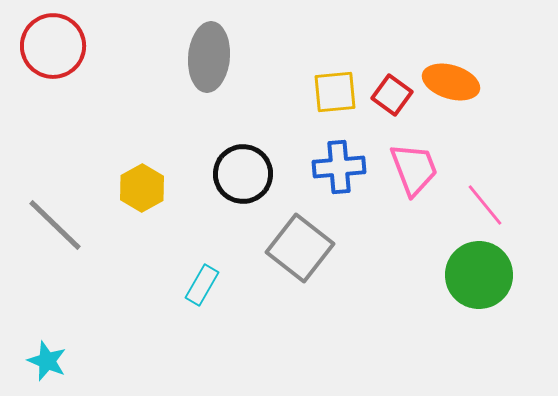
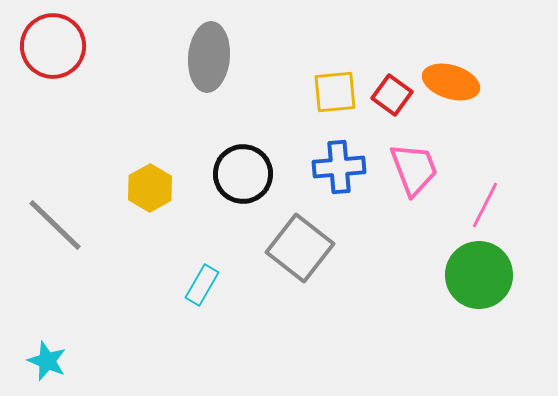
yellow hexagon: moved 8 px right
pink line: rotated 66 degrees clockwise
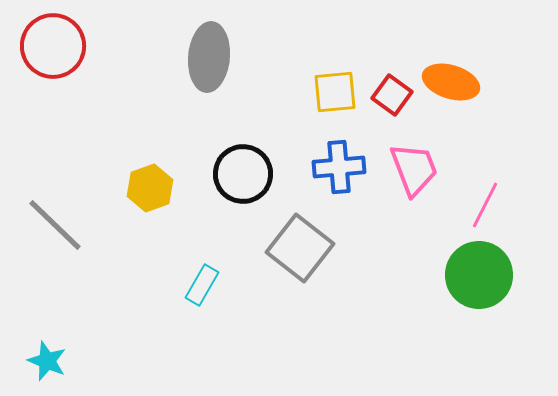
yellow hexagon: rotated 9 degrees clockwise
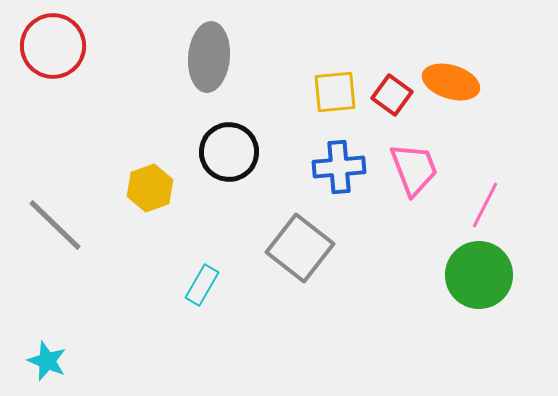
black circle: moved 14 px left, 22 px up
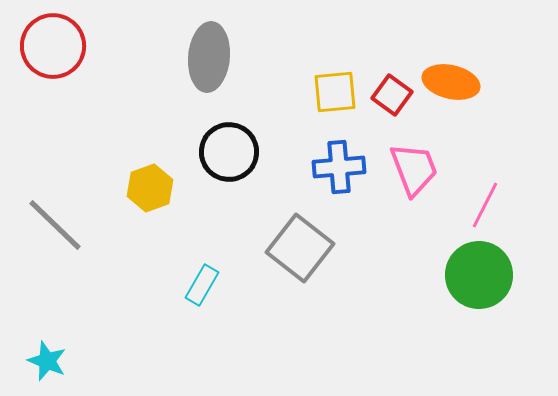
orange ellipse: rotated 4 degrees counterclockwise
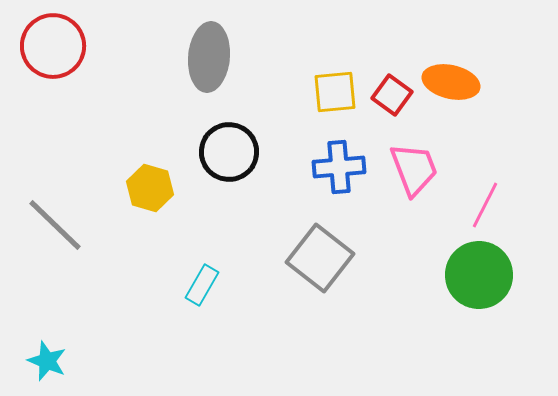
yellow hexagon: rotated 24 degrees counterclockwise
gray square: moved 20 px right, 10 px down
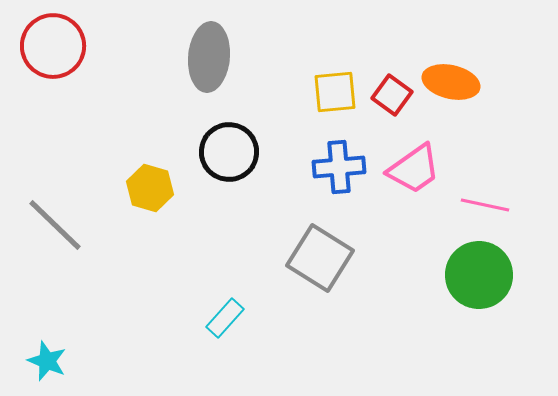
pink trapezoid: rotated 76 degrees clockwise
pink line: rotated 75 degrees clockwise
gray square: rotated 6 degrees counterclockwise
cyan rectangle: moved 23 px right, 33 px down; rotated 12 degrees clockwise
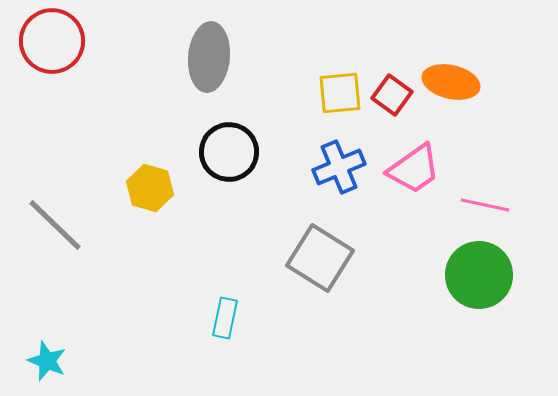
red circle: moved 1 px left, 5 px up
yellow square: moved 5 px right, 1 px down
blue cross: rotated 18 degrees counterclockwise
cyan rectangle: rotated 30 degrees counterclockwise
